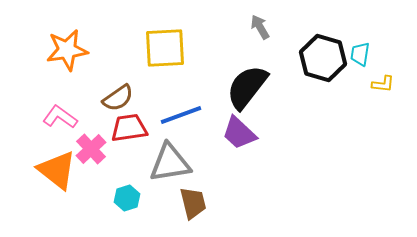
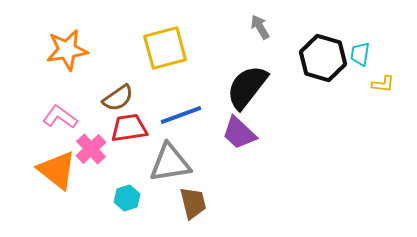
yellow square: rotated 12 degrees counterclockwise
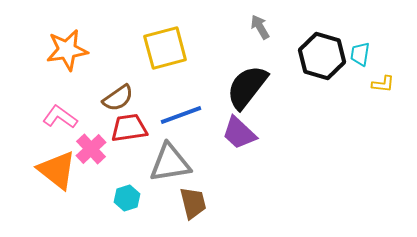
black hexagon: moved 1 px left, 2 px up
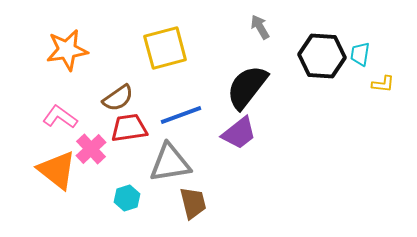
black hexagon: rotated 12 degrees counterclockwise
purple trapezoid: rotated 81 degrees counterclockwise
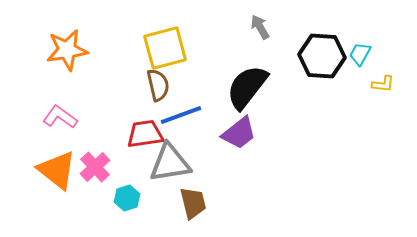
cyan trapezoid: rotated 20 degrees clockwise
brown semicircle: moved 40 px right, 13 px up; rotated 68 degrees counterclockwise
red trapezoid: moved 16 px right, 6 px down
pink cross: moved 4 px right, 18 px down
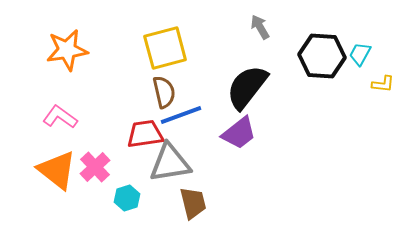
brown semicircle: moved 6 px right, 7 px down
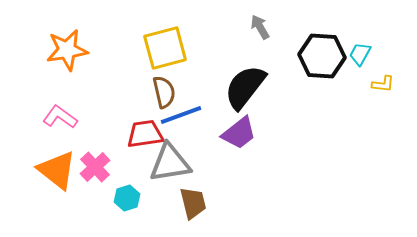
black semicircle: moved 2 px left
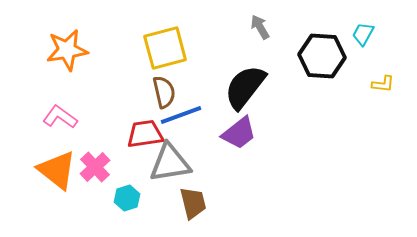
cyan trapezoid: moved 3 px right, 20 px up
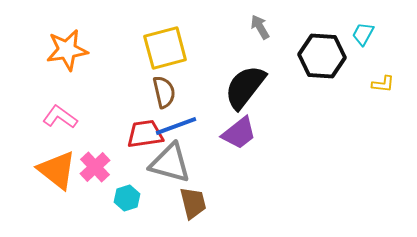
blue line: moved 5 px left, 11 px down
gray triangle: rotated 24 degrees clockwise
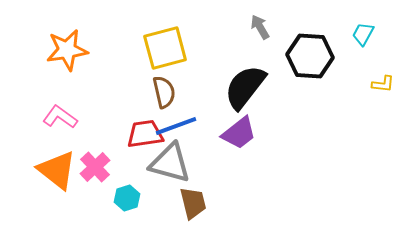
black hexagon: moved 12 px left
